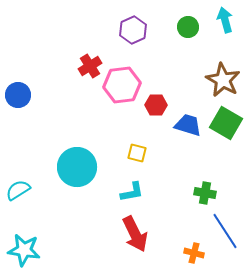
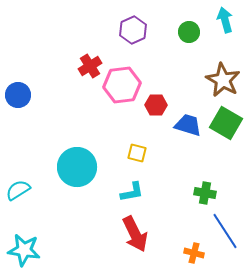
green circle: moved 1 px right, 5 px down
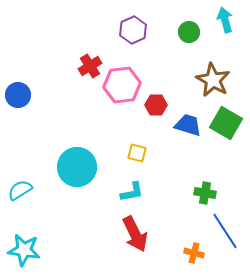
brown star: moved 10 px left
cyan semicircle: moved 2 px right
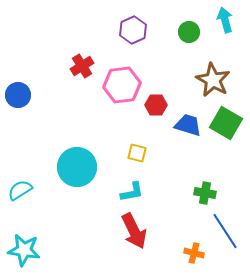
red cross: moved 8 px left
red arrow: moved 1 px left, 3 px up
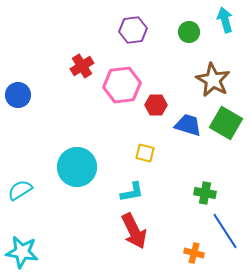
purple hexagon: rotated 16 degrees clockwise
yellow square: moved 8 px right
cyan star: moved 2 px left, 2 px down
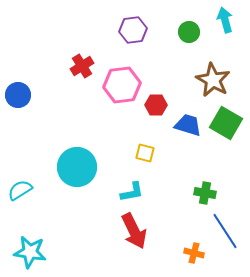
cyan star: moved 8 px right
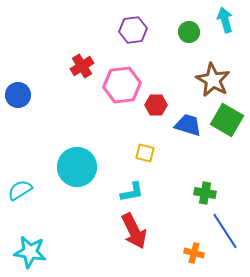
green square: moved 1 px right, 3 px up
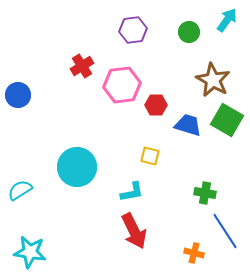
cyan arrow: moved 2 px right; rotated 50 degrees clockwise
yellow square: moved 5 px right, 3 px down
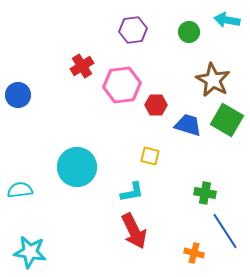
cyan arrow: rotated 115 degrees counterclockwise
cyan semicircle: rotated 25 degrees clockwise
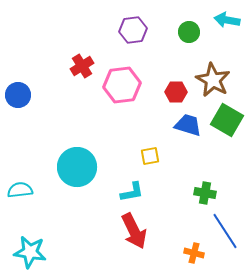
red hexagon: moved 20 px right, 13 px up
yellow square: rotated 24 degrees counterclockwise
